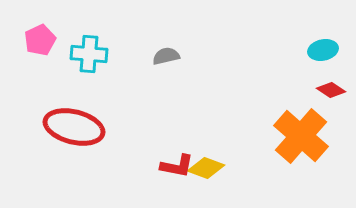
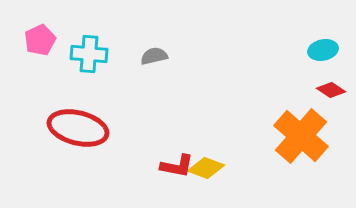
gray semicircle: moved 12 px left
red ellipse: moved 4 px right, 1 px down
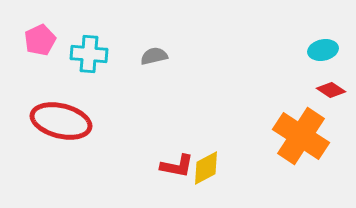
red ellipse: moved 17 px left, 7 px up
orange cross: rotated 8 degrees counterclockwise
yellow diamond: rotated 48 degrees counterclockwise
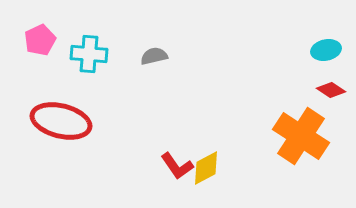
cyan ellipse: moved 3 px right
red L-shape: rotated 44 degrees clockwise
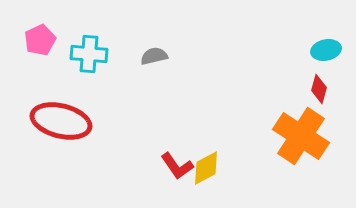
red diamond: moved 12 px left, 1 px up; rotated 72 degrees clockwise
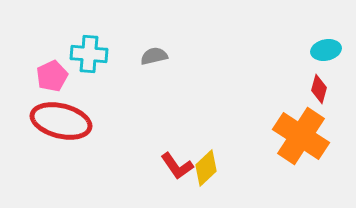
pink pentagon: moved 12 px right, 36 px down
yellow diamond: rotated 15 degrees counterclockwise
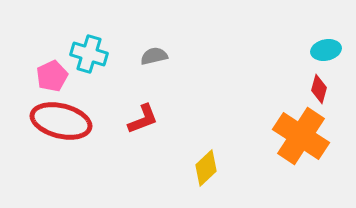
cyan cross: rotated 12 degrees clockwise
red L-shape: moved 34 px left, 47 px up; rotated 76 degrees counterclockwise
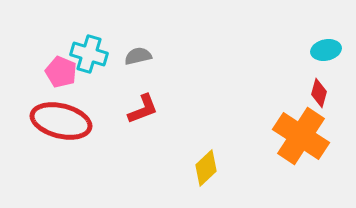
gray semicircle: moved 16 px left
pink pentagon: moved 9 px right, 4 px up; rotated 24 degrees counterclockwise
red diamond: moved 4 px down
red L-shape: moved 10 px up
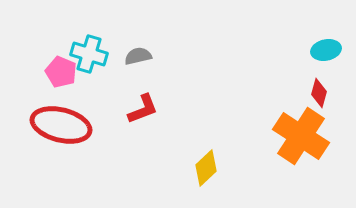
red ellipse: moved 4 px down
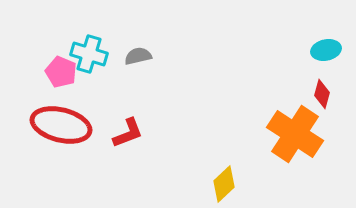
red diamond: moved 3 px right, 1 px down
red L-shape: moved 15 px left, 24 px down
orange cross: moved 6 px left, 2 px up
yellow diamond: moved 18 px right, 16 px down
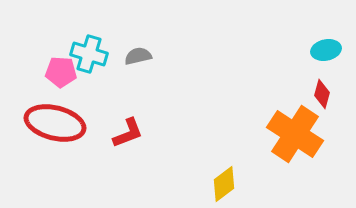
pink pentagon: rotated 20 degrees counterclockwise
red ellipse: moved 6 px left, 2 px up
yellow diamond: rotated 6 degrees clockwise
